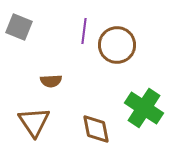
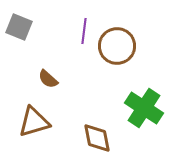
brown circle: moved 1 px down
brown semicircle: moved 3 px left, 2 px up; rotated 45 degrees clockwise
brown triangle: rotated 48 degrees clockwise
brown diamond: moved 1 px right, 9 px down
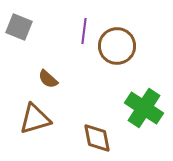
brown triangle: moved 1 px right, 3 px up
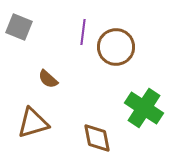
purple line: moved 1 px left, 1 px down
brown circle: moved 1 px left, 1 px down
brown triangle: moved 2 px left, 4 px down
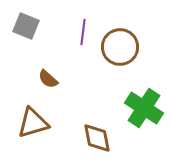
gray square: moved 7 px right, 1 px up
brown circle: moved 4 px right
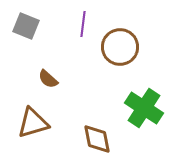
purple line: moved 8 px up
brown diamond: moved 1 px down
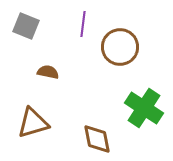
brown semicircle: moved 7 px up; rotated 150 degrees clockwise
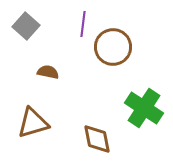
gray square: rotated 20 degrees clockwise
brown circle: moved 7 px left
